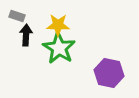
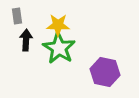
gray rectangle: rotated 63 degrees clockwise
black arrow: moved 5 px down
purple hexagon: moved 4 px left, 1 px up
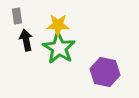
black arrow: rotated 15 degrees counterclockwise
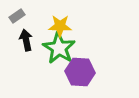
gray rectangle: rotated 63 degrees clockwise
yellow star: moved 2 px right, 1 px down
purple hexagon: moved 25 px left; rotated 8 degrees counterclockwise
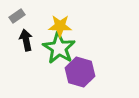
purple hexagon: rotated 12 degrees clockwise
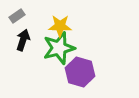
black arrow: moved 3 px left; rotated 30 degrees clockwise
green star: rotated 24 degrees clockwise
